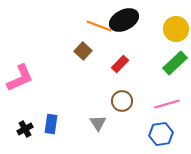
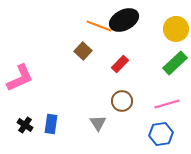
black cross: moved 4 px up; rotated 28 degrees counterclockwise
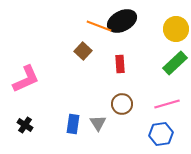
black ellipse: moved 2 px left, 1 px down
red rectangle: rotated 48 degrees counterclockwise
pink L-shape: moved 6 px right, 1 px down
brown circle: moved 3 px down
blue rectangle: moved 22 px right
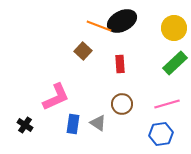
yellow circle: moved 2 px left, 1 px up
pink L-shape: moved 30 px right, 18 px down
gray triangle: rotated 24 degrees counterclockwise
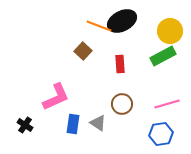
yellow circle: moved 4 px left, 3 px down
green rectangle: moved 12 px left, 7 px up; rotated 15 degrees clockwise
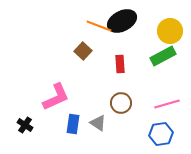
brown circle: moved 1 px left, 1 px up
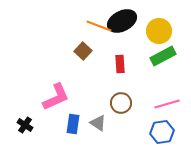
yellow circle: moved 11 px left
blue hexagon: moved 1 px right, 2 px up
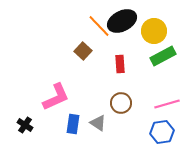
orange line: rotated 25 degrees clockwise
yellow circle: moved 5 px left
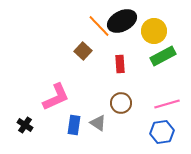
blue rectangle: moved 1 px right, 1 px down
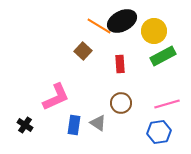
orange line: rotated 15 degrees counterclockwise
blue hexagon: moved 3 px left
